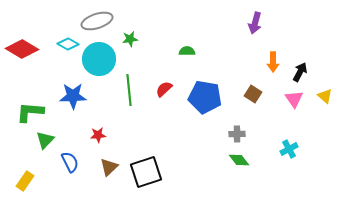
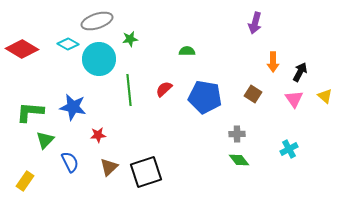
blue star: moved 11 px down; rotated 12 degrees clockwise
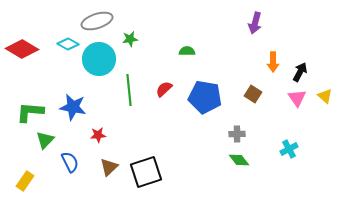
pink triangle: moved 3 px right, 1 px up
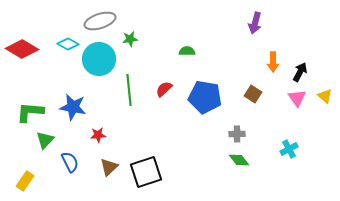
gray ellipse: moved 3 px right
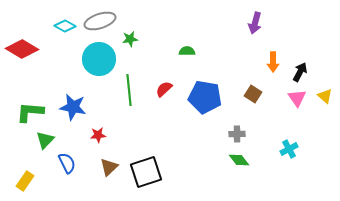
cyan diamond: moved 3 px left, 18 px up
blue semicircle: moved 3 px left, 1 px down
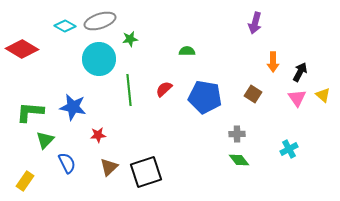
yellow triangle: moved 2 px left, 1 px up
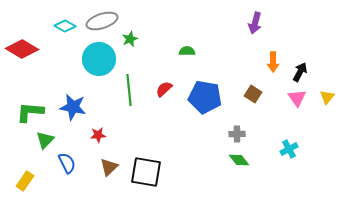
gray ellipse: moved 2 px right
green star: rotated 14 degrees counterclockwise
yellow triangle: moved 4 px right, 2 px down; rotated 28 degrees clockwise
black square: rotated 28 degrees clockwise
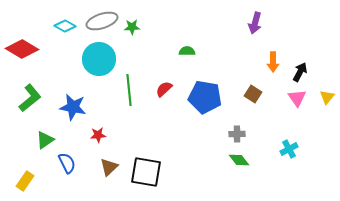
green star: moved 2 px right, 12 px up; rotated 21 degrees clockwise
green L-shape: moved 14 px up; rotated 136 degrees clockwise
green triangle: rotated 12 degrees clockwise
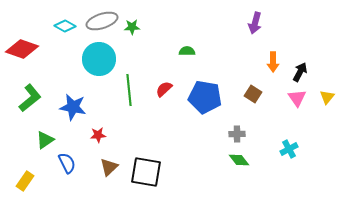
red diamond: rotated 12 degrees counterclockwise
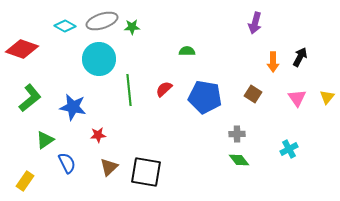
black arrow: moved 15 px up
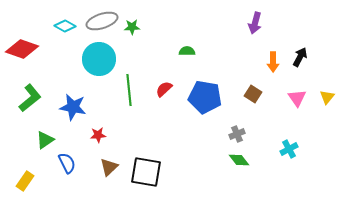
gray cross: rotated 21 degrees counterclockwise
